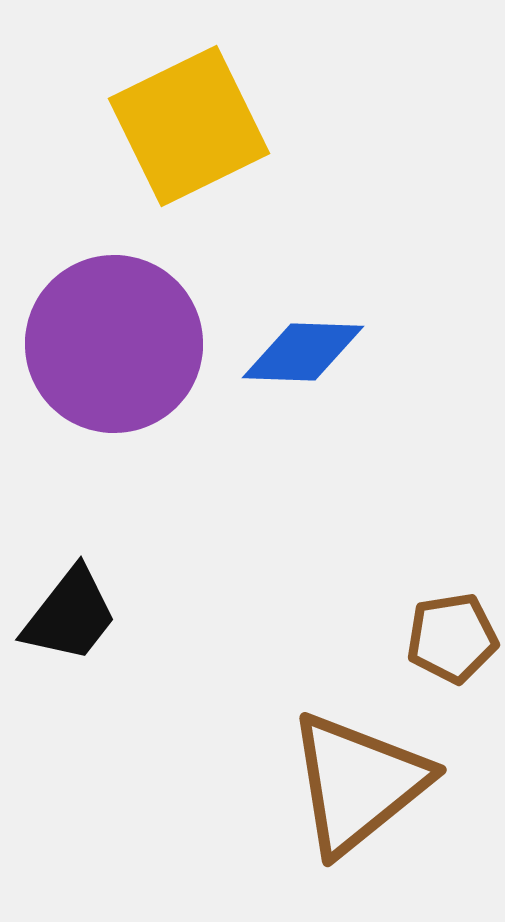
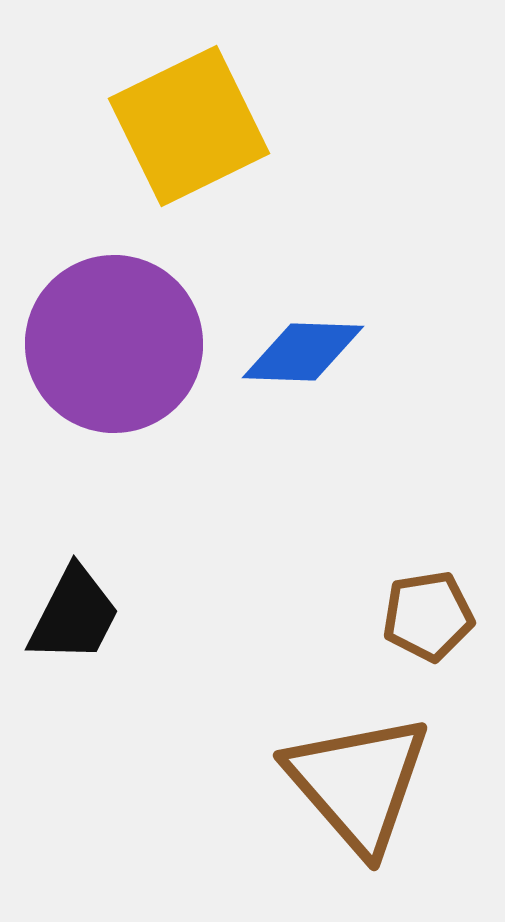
black trapezoid: moved 4 px right; rotated 11 degrees counterclockwise
brown pentagon: moved 24 px left, 22 px up
brown triangle: rotated 32 degrees counterclockwise
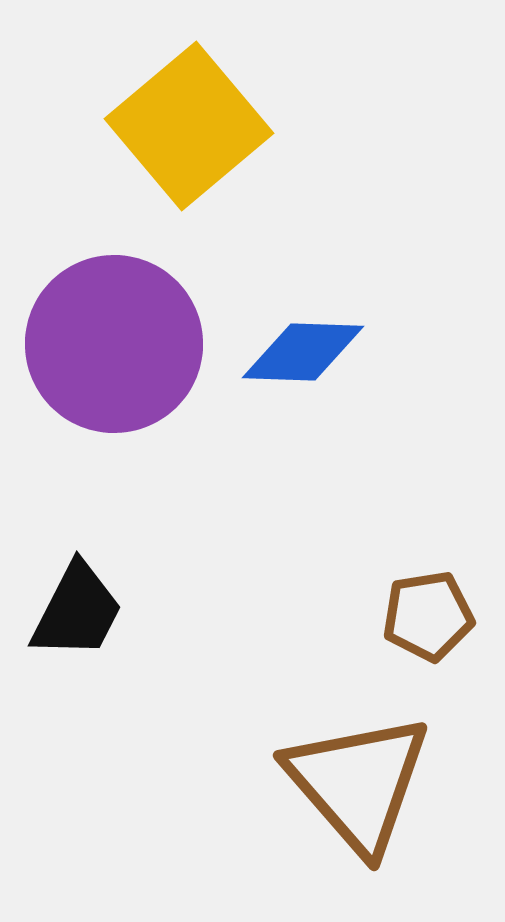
yellow square: rotated 14 degrees counterclockwise
black trapezoid: moved 3 px right, 4 px up
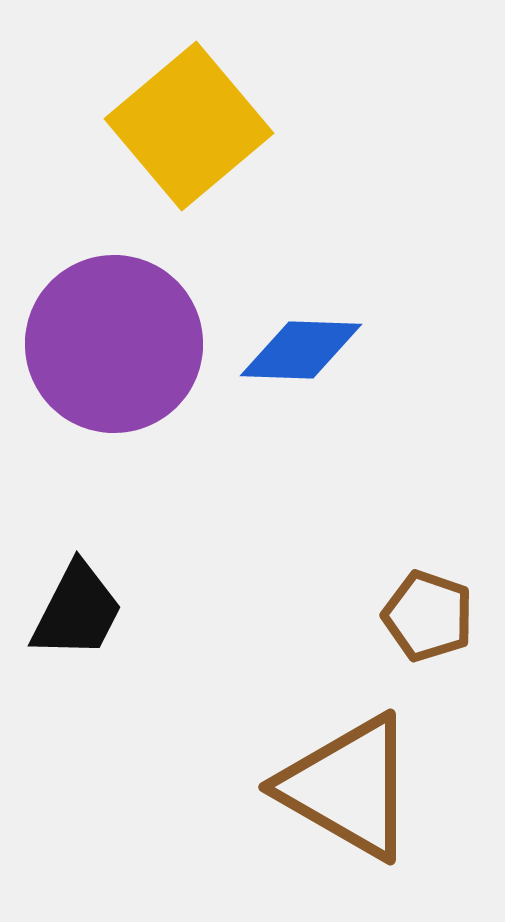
blue diamond: moved 2 px left, 2 px up
brown pentagon: rotated 28 degrees clockwise
brown triangle: moved 10 px left, 4 px down; rotated 19 degrees counterclockwise
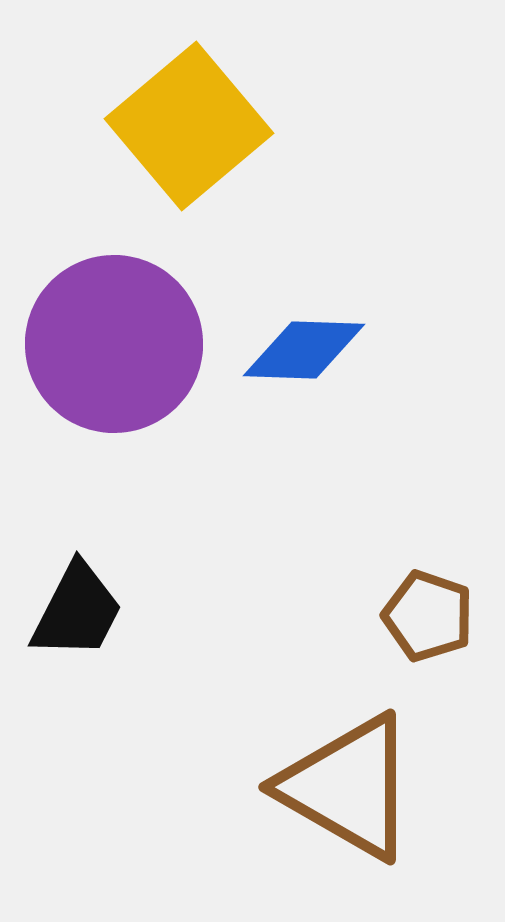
blue diamond: moved 3 px right
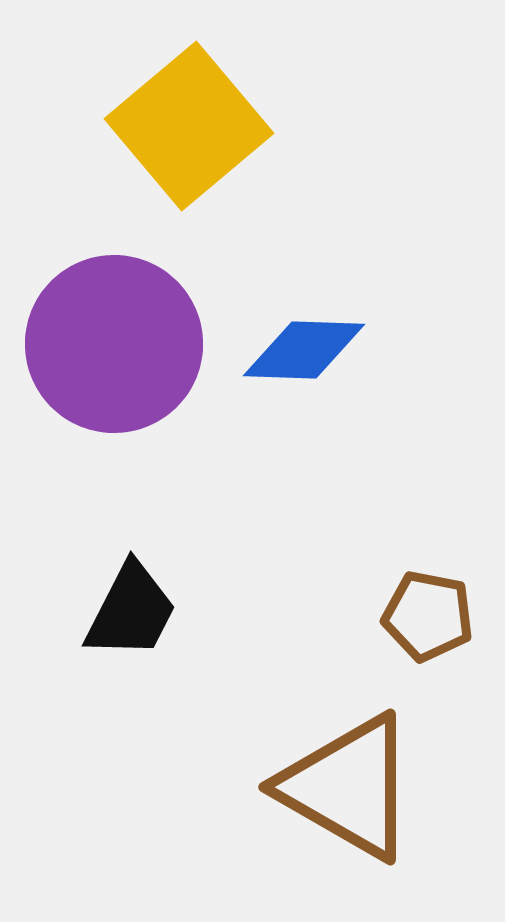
black trapezoid: moved 54 px right
brown pentagon: rotated 8 degrees counterclockwise
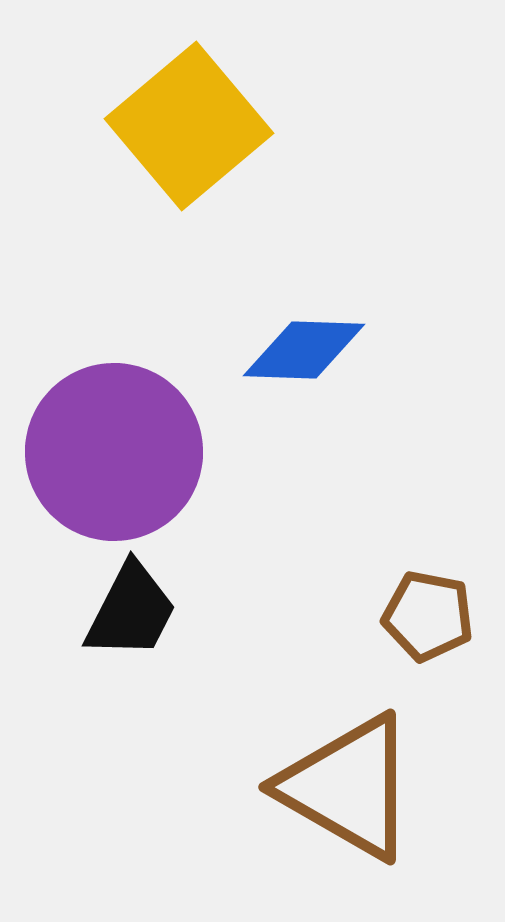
purple circle: moved 108 px down
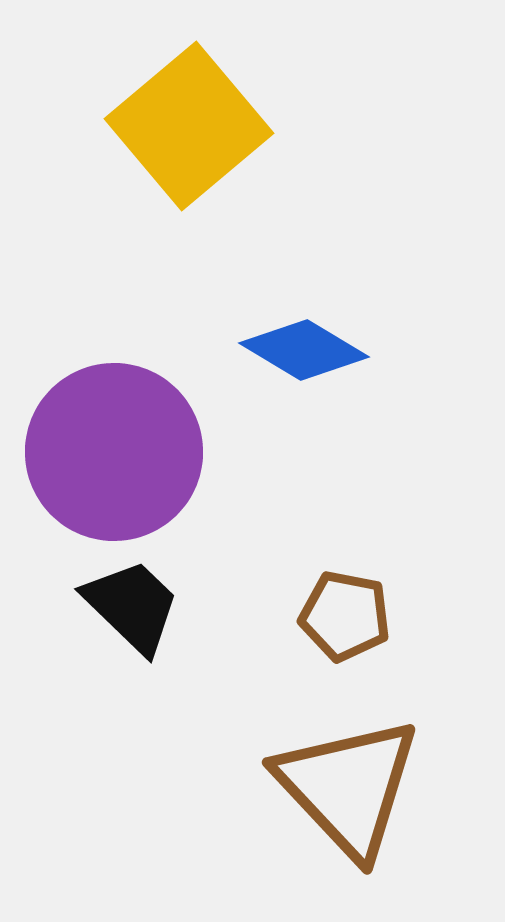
blue diamond: rotated 29 degrees clockwise
black trapezoid: moved 1 px right, 5 px up; rotated 73 degrees counterclockwise
brown pentagon: moved 83 px left
brown triangle: rotated 17 degrees clockwise
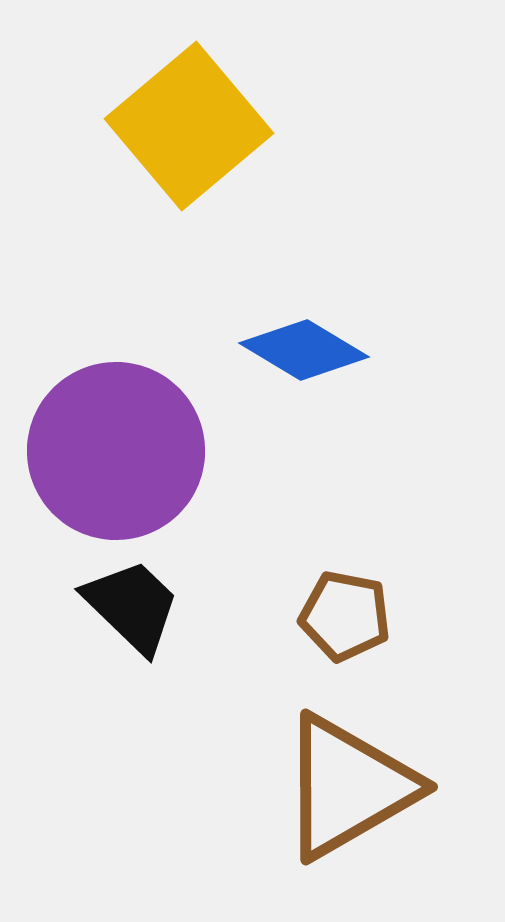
purple circle: moved 2 px right, 1 px up
brown triangle: rotated 43 degrees clockwise
